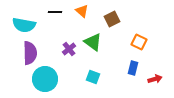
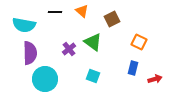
cyan square: moved 1 px up
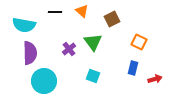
green triangle: rotated 18 degrees clockwise
cyan circle: moved 1 px left, 2 px down
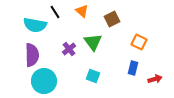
black line: rotated 56 degrees clockwise
cyan semicircle: moved 11 px right
purple semicircle: moved 2 px right, 2 px down
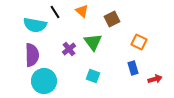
blue rectangle: rotated 32 degrees counterclockwise
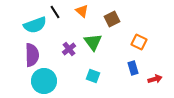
cyan semicircle: rotated 30 degrees counterclockwise
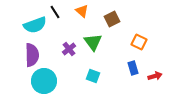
red arrow: moved 3 px up
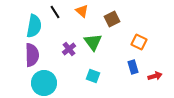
cyan semicircle: moved 1 px left, 1 px down; rotated 60 degrees counterclockwise
blue rectangle: moved 1 px up
cyan circle: moved 2 px down
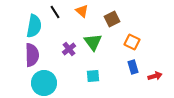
orange square: moved 7 px left
cyan square: rotated 24 degrees counterclockwise
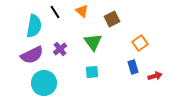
orange square: moved 8 px right, 1 px down; rotated 28 degrees clockwise
purple cross: moved 9 px left
purple semicircle: rotated 65 degrees clockwise
cyan square: moved 1 px left, 4 px up
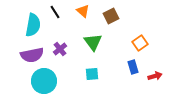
orange triangle: moved 1 px right
brown square: moved 1 px left, 3 px up
cyan semicircle: moved 1 px left, 1 px up
purple semicircle: rotated 15 degrees clockwise
cyan square: moved 2 px down
cyan circle: moved 2 px up
